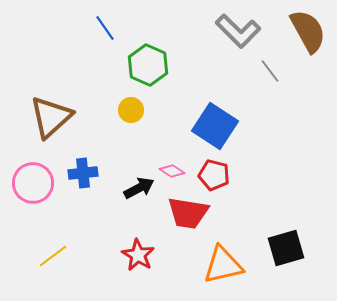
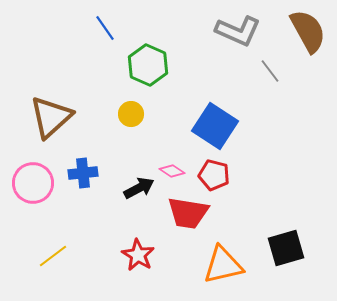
gray L-shape: rotated 21 degrees counterclockwise
yellow circle: moved 4 px down
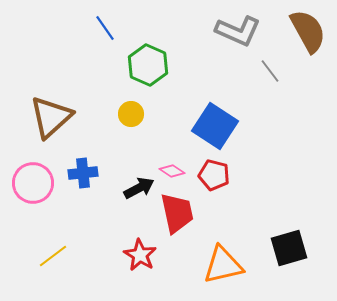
red trapezoid: moved 11 px left; rotated 111 degrees counterclockwise
black square: moved 3 px right
red star: moved 2 px right
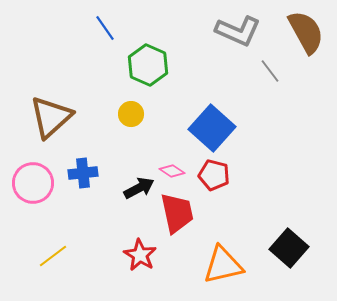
brown semicircle: moved 2 px left, 1 px down
blue square: moved 3 px left, 2 px down; rotated 9 degrees clockwise
black square: rotated 33 degrees counterclockwise
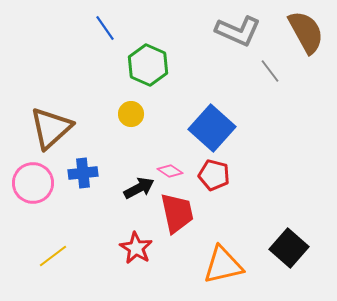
brown triangle: moved 11 px down
pink diamond: moved 2 px left
red star: moved 4 px left, 7 px up
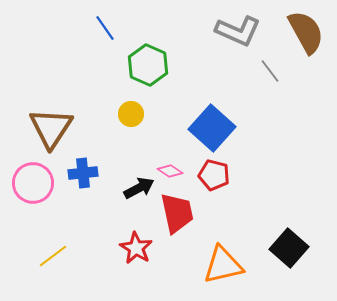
brown triangle: rotated 15 degrees counterclockwise
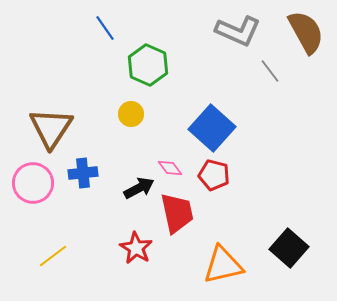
pink diamond: moved 3 px up; rotated 20 degrees clockwise
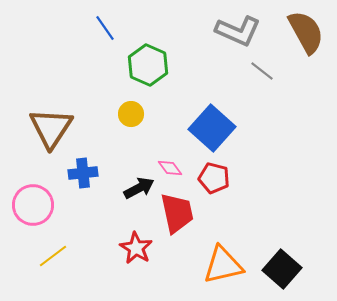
gray line: moved 8 px left; rotated 15 degrees counterclockwise
red pentagon: moved 3 px down
pink circle: moved 22 px down
black square: moved 7 px left, 21 px down
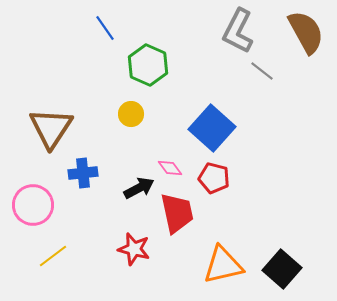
gray L-shape: rotated 93 degrees clockwise
red star: moved 2 px left, 1 px down; rotated 16 degrees counterclockwise
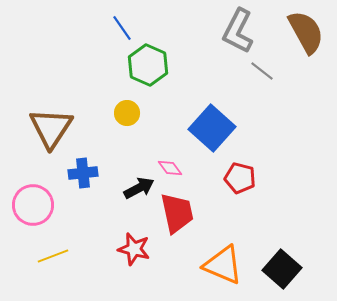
blue line: moved 17 px right
yellow circle: moved 4 px left, 1 px up
red pentagon: moved 26 px right
yellow line: rotated 16 degrees clockwise
orange triangle: rotated 36 degrees clockwise
